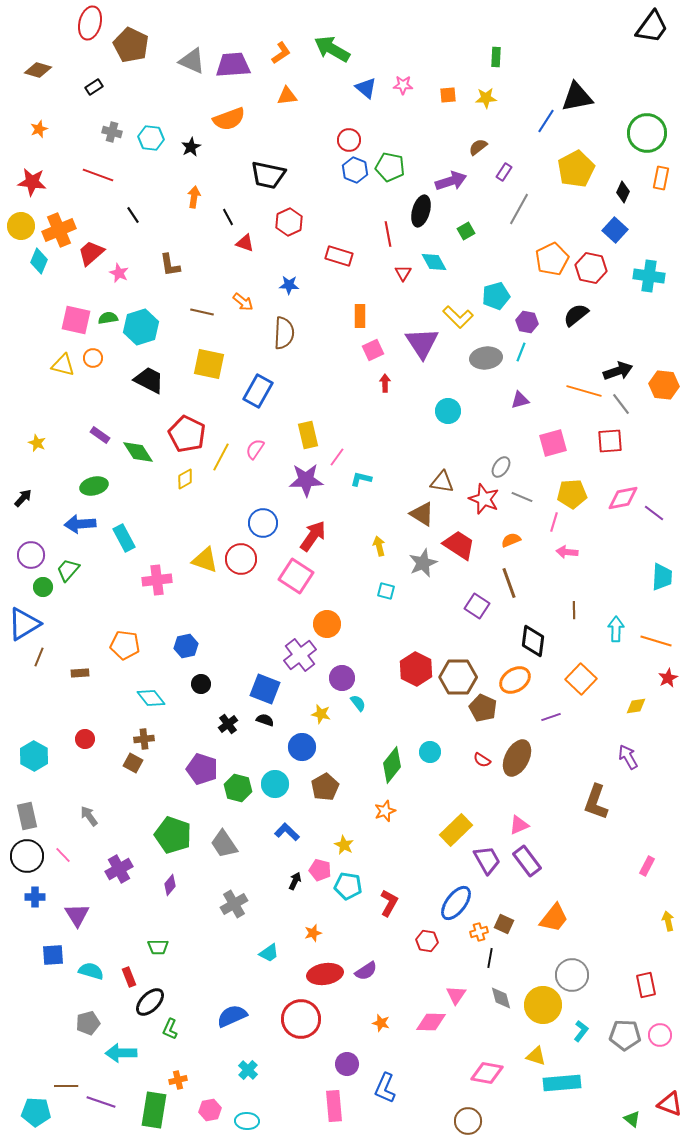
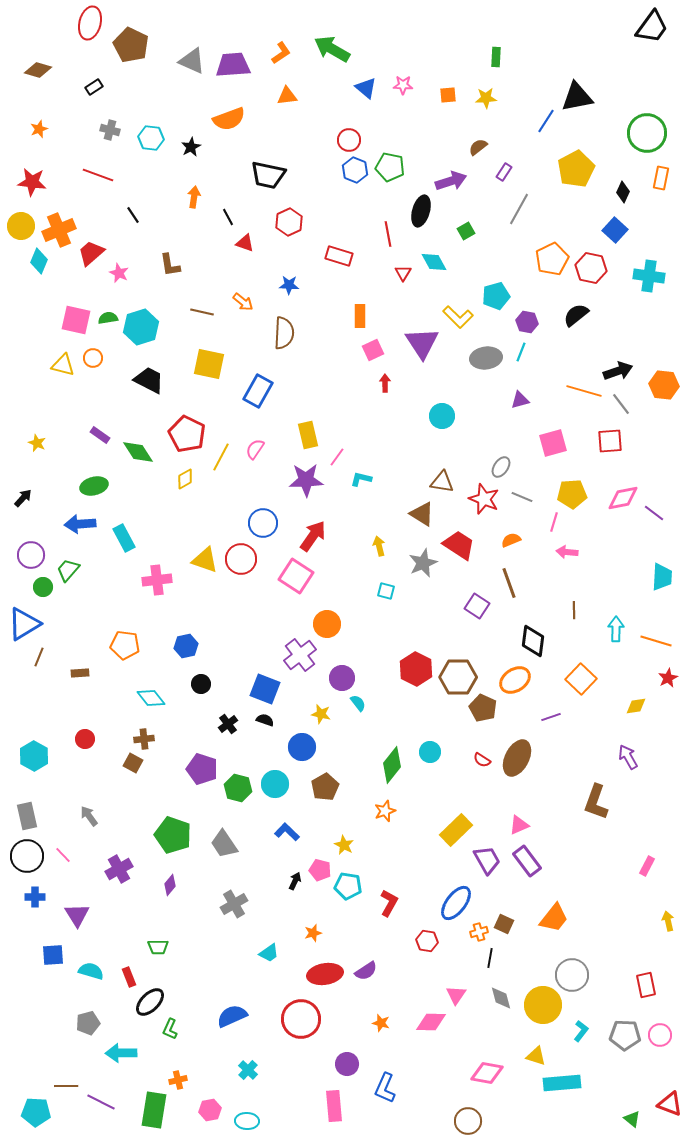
gray cross at (112, 132): moved 2 px left, 2 px up
cyan circle at (448, 411): moved 6 px left, 5 px down
purple line at (101, 1102): rotated 8 degrees clockwise
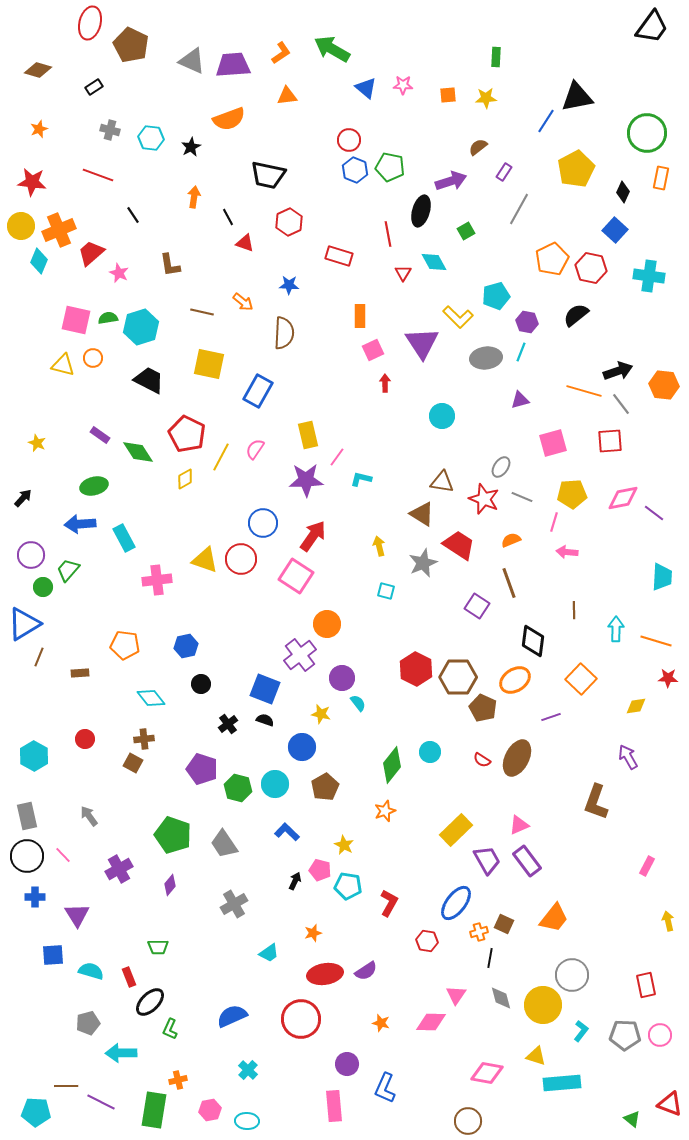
red star at (668, 678): rotated 30 degrees clockwise
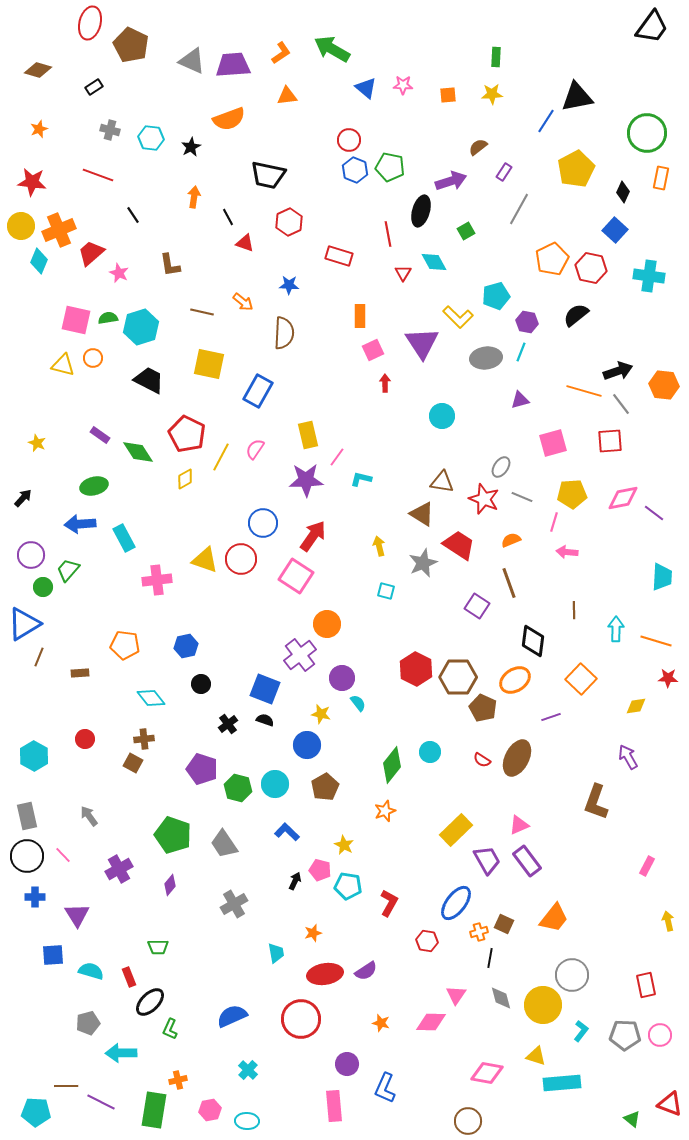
yellow star at (486, 98): moved 6 px right, 4 px up
blue circle at (302, 747): moved 5 px right, 2 px up
cyan trapezoid at (269, 953): moved 7 px right; rotated 65 degrees counterclockwise
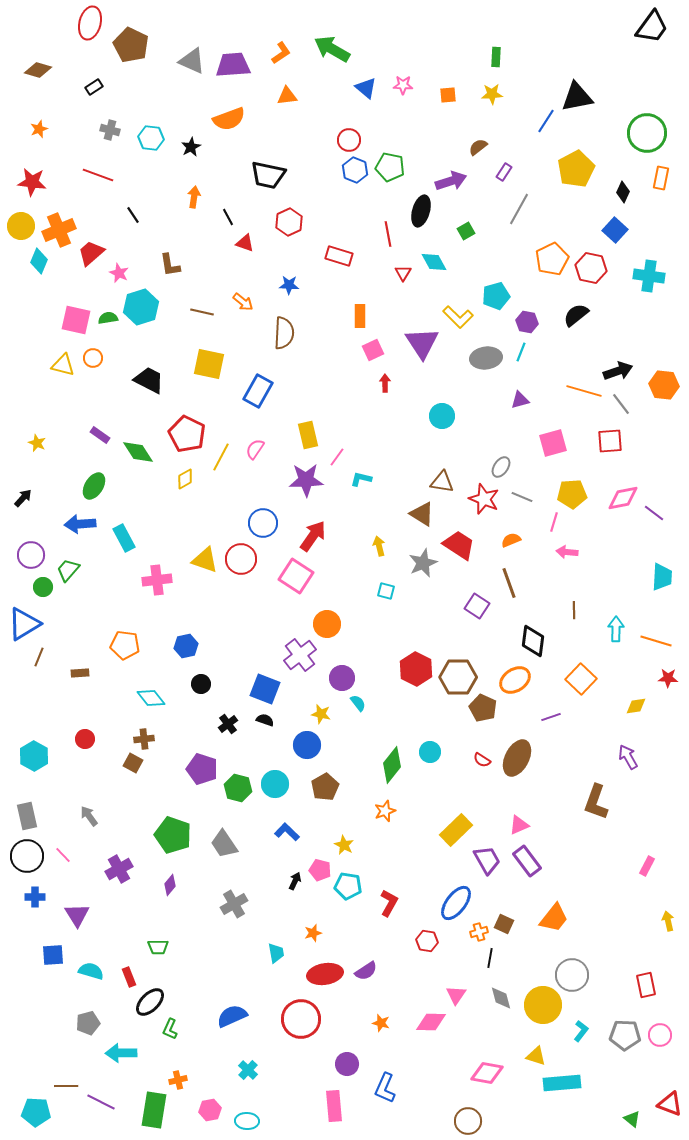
cyan hexagon at (141, 327): moved 20 px up
green ellipse at (94, 486): rotated 44 degrees counterclockwise
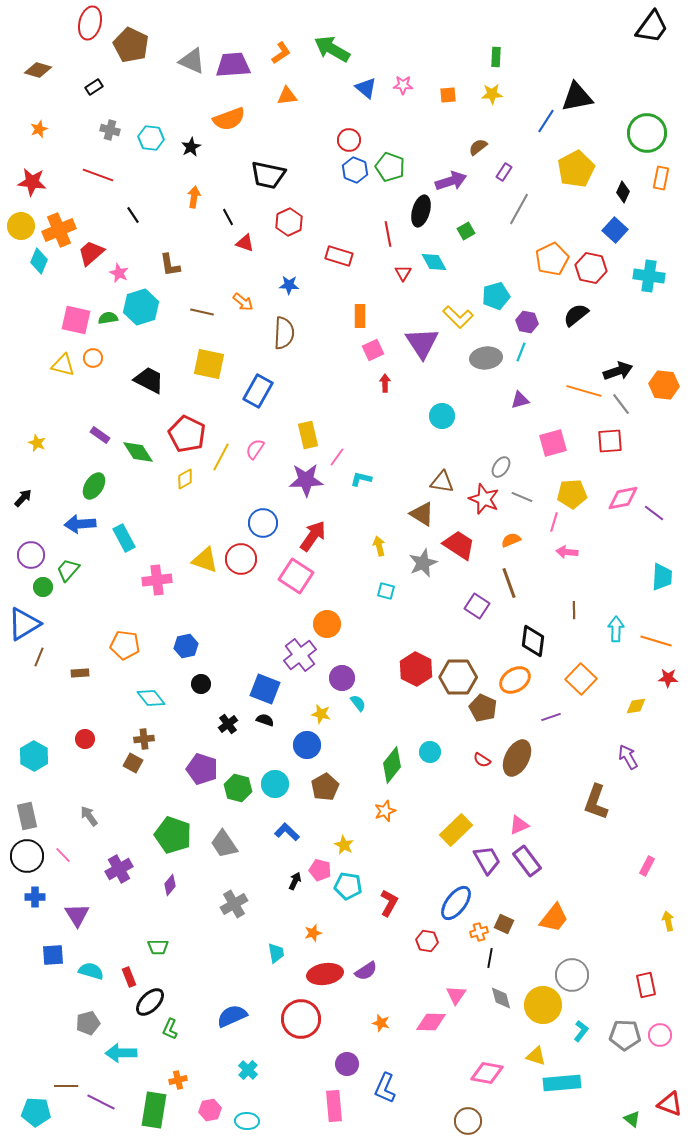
green pentagon at (390, 167): rotated 8 degrees clockwise
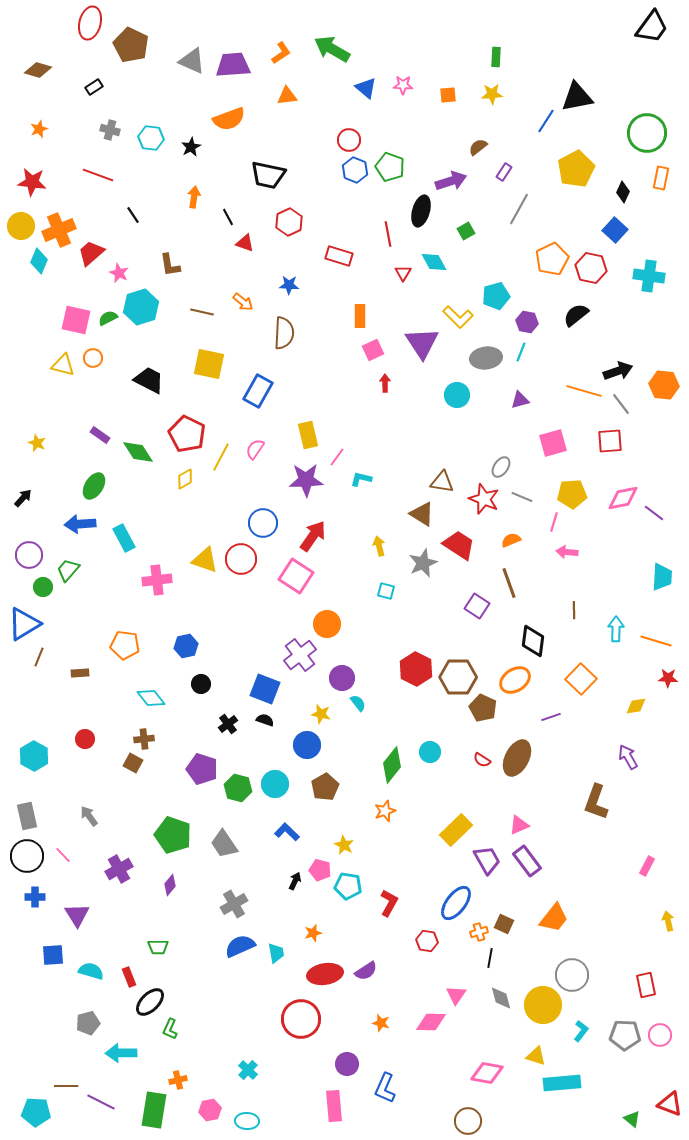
green semicircle at (108, 318): rotated 18 degrees counterclockwise
cyan circle at (442, 416): moved 15 px right, 21 px up
purple circle at (31, 555): moved 2 px left
blue semicircle at (232, 1016): moved 8 px right, 70 px up
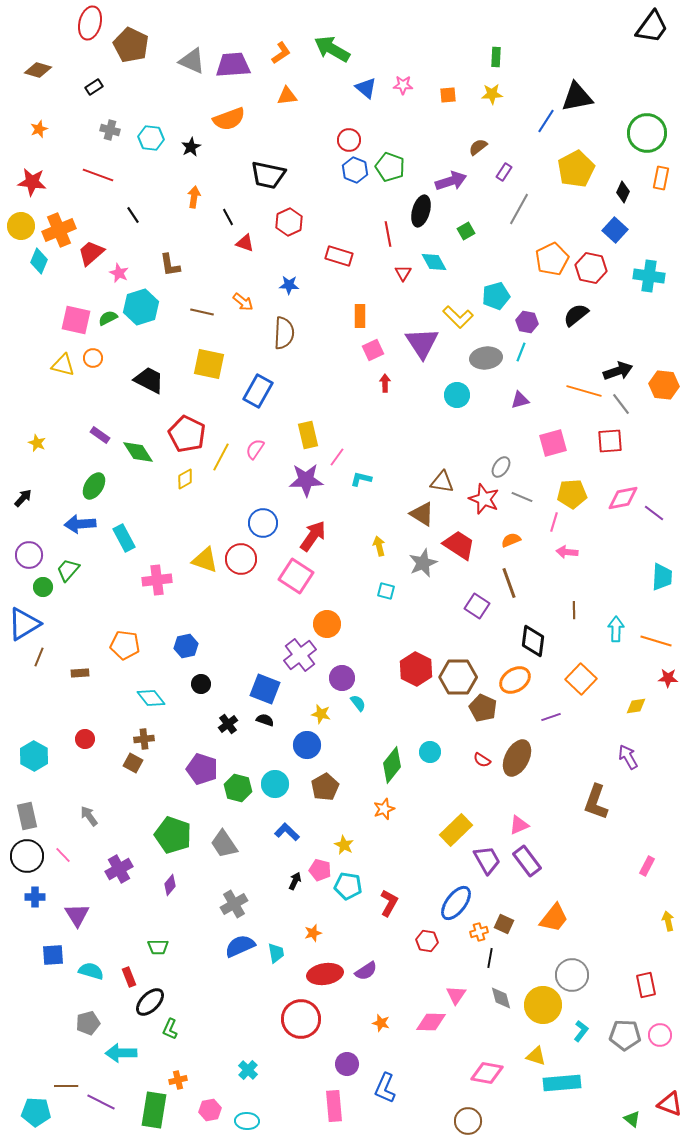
orange star at (385, 811): moved 1 px left, 2 px up
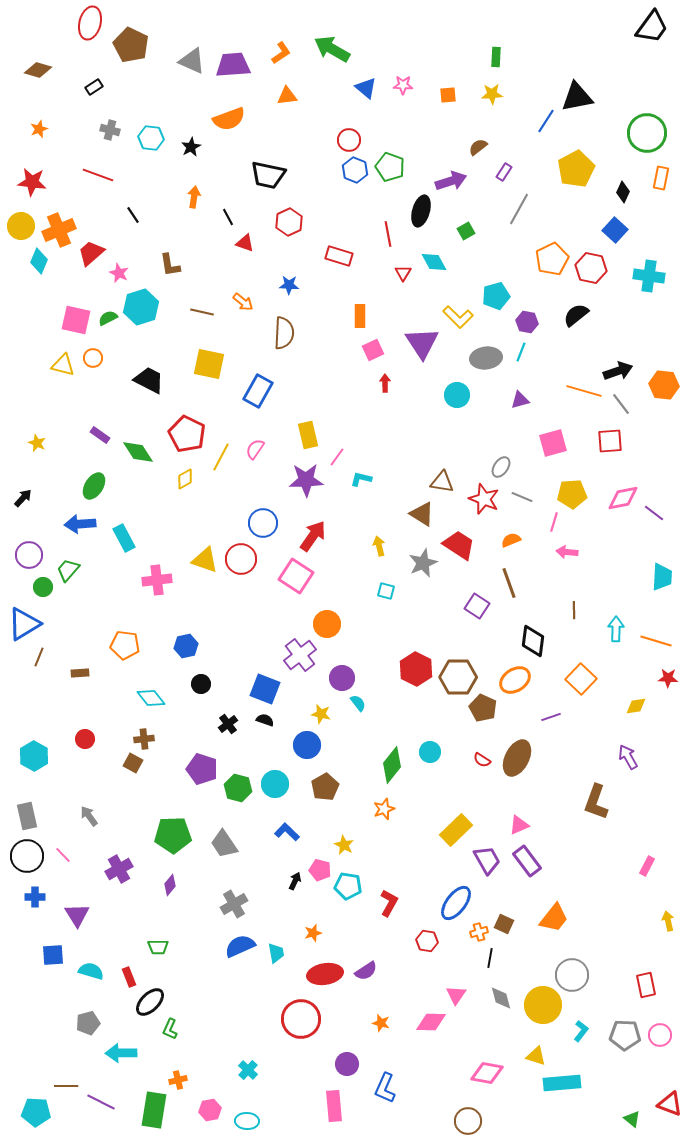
green pentagon at (173, 835): rotated 21 degrees counterclockwise
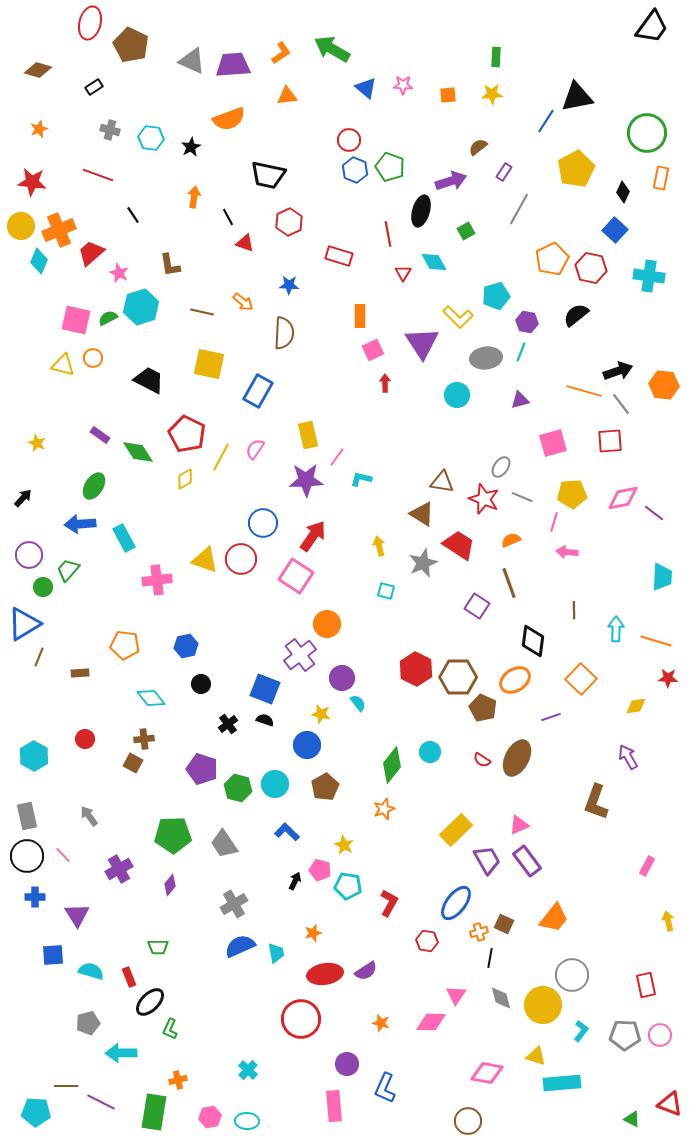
green rectangle at (154, 1110): moved 2 px down
pink hexagon at (210, 1110): moved 7 px down
green triangle at (632, 1119): rotated 12 degrees counterclockwise
